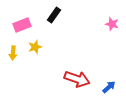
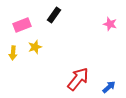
pink star: moved 2 px left
red arrow: moved 1 px right; rotated 70 degrees counterclockwise
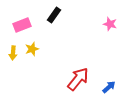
yellow star: moved 3 px left, 2 px down
